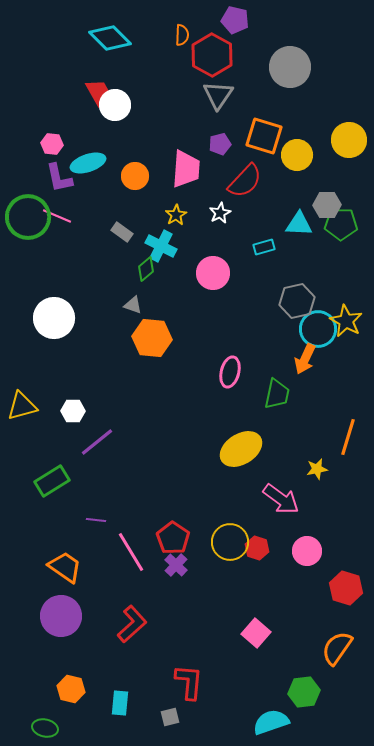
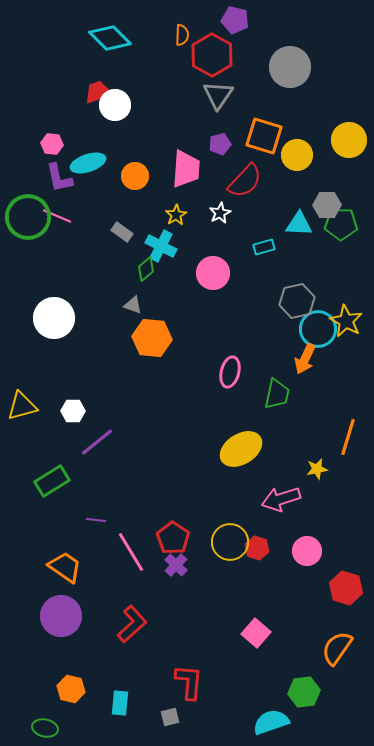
red trapezoid at (98, 92): rotated 80 degrees counterclockwise
pink arrow at (281, 499): rotated 126 degrees clockwise
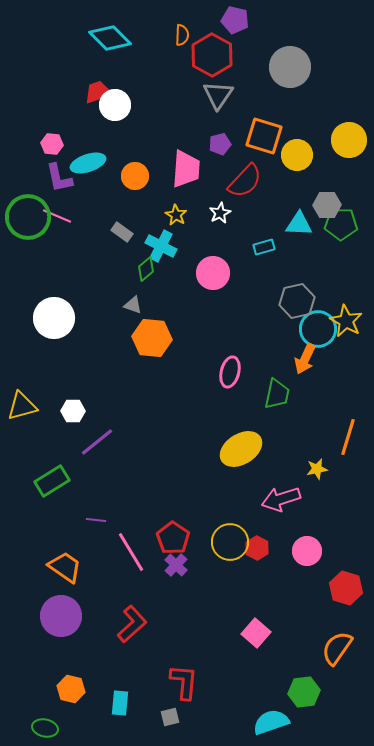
yellow star at (176, 215): rotated 10 degrees counterclockwise
red hexagon at (257, 548): rotated 10 degrees clockwise
red L-shape at (189, 682): moved 5 px left
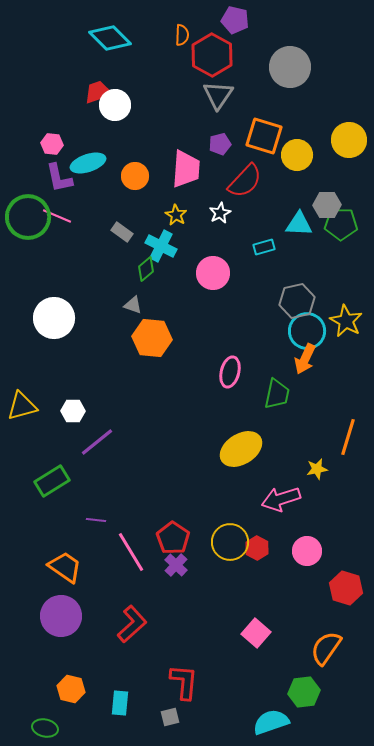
cyan circle at (318, 329): moved 11 px left, 2 px down
orange semicircle at (337, 648): moved 11 px left
